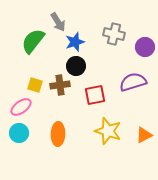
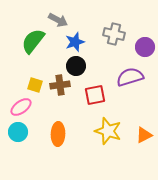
gray arrow: moved 2 px up; rotated 30 degrees counterclockwise
purple semicircle: moved 3 px left, 5 px up
cyan circle: moved 1 px left, 1 px up
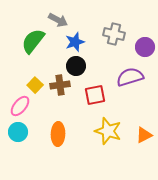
yellow square: rotated 28 degrees clockwise
pink ellipse: moved 1 px left, 1 px up; rotated 15 degrees counterclockwise
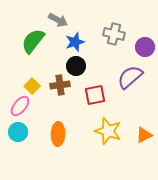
purple semicircle: rotated 24 degrees counterclockwise
yellow square: moved 3 px left, 1 px down
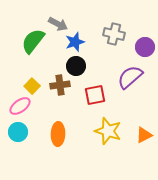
gray arrow: moved 4 px down
pink ellipse: rotated 15 degrees clockwise
